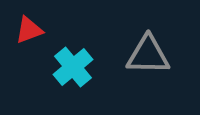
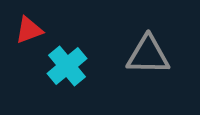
cyan cross: moved 6 px left, 1 px up
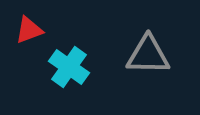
cyan cross: moved 2 px right, 1 px down; rotated 15 degrees counterclockwise
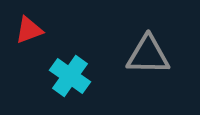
cyan cross: moved 1 px right, 9 px down
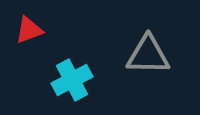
cyan cross: moved 2 px right, 4 px down; rotated 27 degrees clockwise
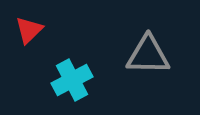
red triangle: rotated 24 degrees counterclockwise
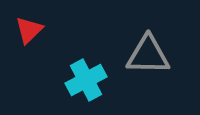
cyan cross: moved 14 px right
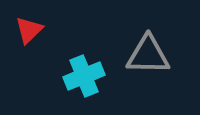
cyan cross: moved 2 px left, 4 px up; rotated 6 degrees clockwise
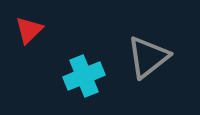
gray triangle: moved 2 px down; rotated 39 degrees counterclockwise
